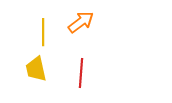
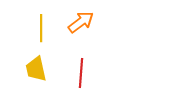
yellow line: moved 2 px left, 4 px up
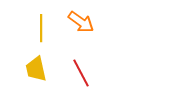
orange arrow: rotated 72 degrees clockwise
red line: rotated 32 degrees counterclockwise
